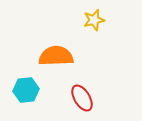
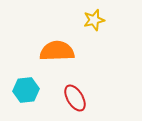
orange semicircle: moved 1 px right, 5 px up
red ellipse: moved 7 px left
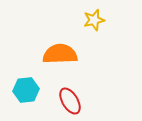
orange semicircle: moved 3 px right, 3 px down
red ellipse: moved 5 px left, 3 px down
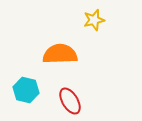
cyan hexagon: rotated 20 degrees clockwise
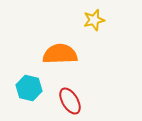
cyan hexagon: moved 3 px right, 2 px up
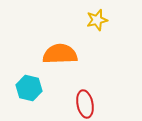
yellow star: moved 3 px right
red ellipse: moved 15 px right, 3 px down; rotated 20 degrees clockwise
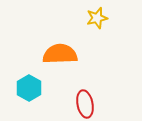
yellow star: moved 2 px up
cyan hexagon: rotated 15 degrees clockwise
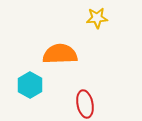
yellow star: rotated 10 degrees clockwise
cyan hexagon: moved 1 px right, 3 px up
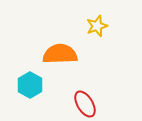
yellow star: moved 8 px down; rotated 15 degrees counterclockwise
red ellipse: rotated 20 degrees counterclockwise
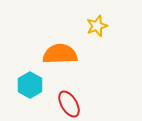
red ellipse: moved 16 px left
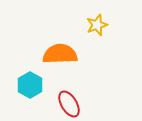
yellow star: moved 1 px up
